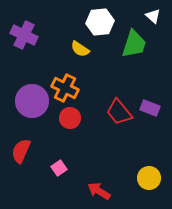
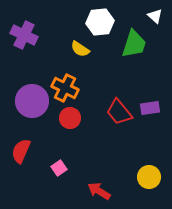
white triangle: moved 2 px right
purple rectangle: rotated 30 degrees counterclockwise
yellow circle: moved 1 px up
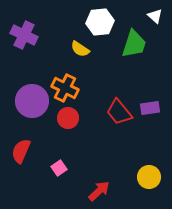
red circle: moved 2 px left
red arrow: rotated 105 degrees clockwise
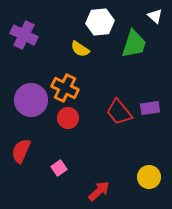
purple circle: moved 1 px left, 1 px up
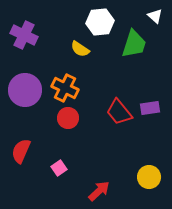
purple circle: moved 6 px left, 10 px up
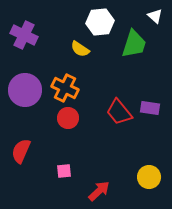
purple rectangle: rotated 18 degrees clockwise
pink square: moved 5 px right, 3 px down; rotated 28 degrees clockwise
